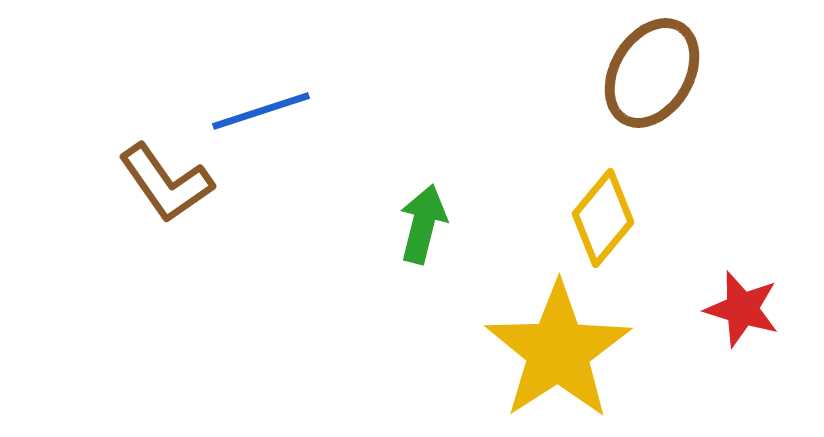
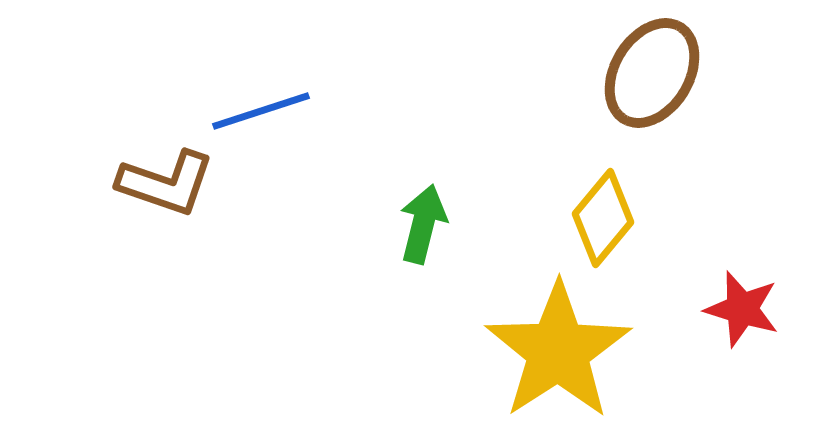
brown L-shape: rotated 36 degrees counterclockwise
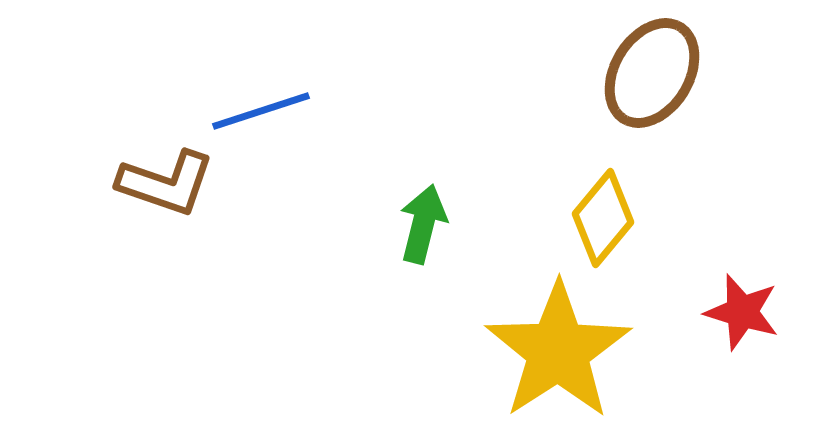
red star: moved 3 px down
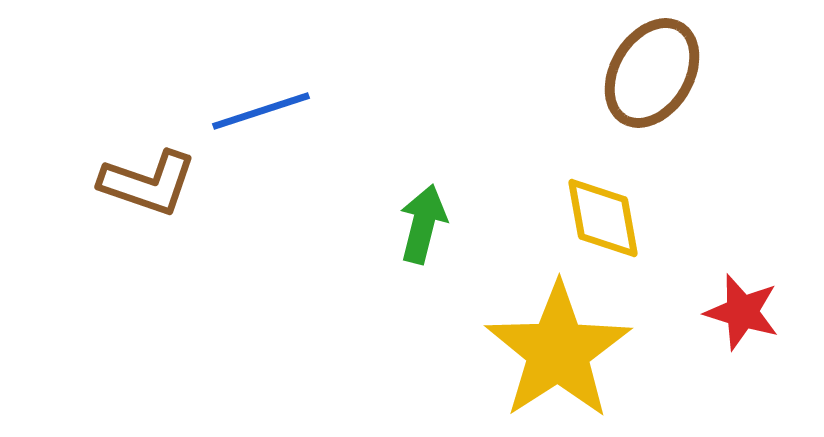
brown L-shape: moved 18 px left
yellow diamond: rotated 50 degrees counterclockwise
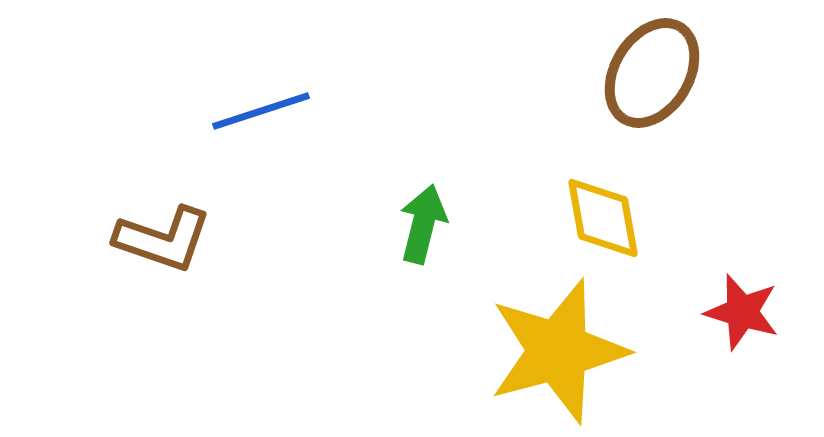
brown L-shape: moved 15 px right, 56 px down
yellow star: rotated 18 degrees clockwise
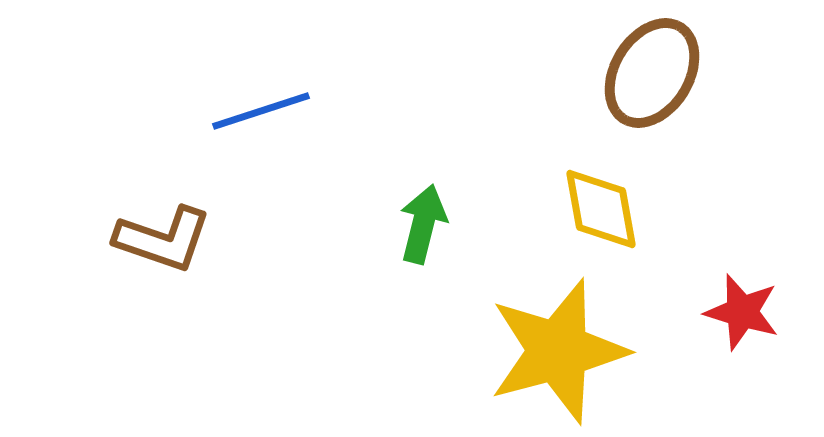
yellow diamond: moved 2 px left, 9 px up
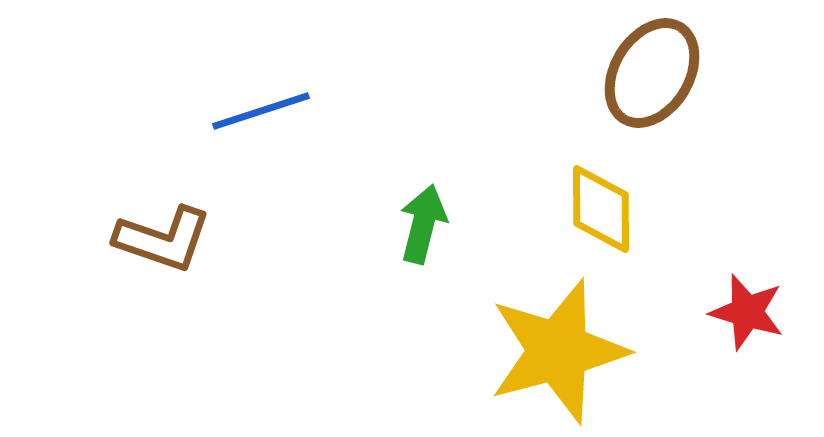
yellow diamond: rotated 10 degrees clockwise
red star: moved 5 px right
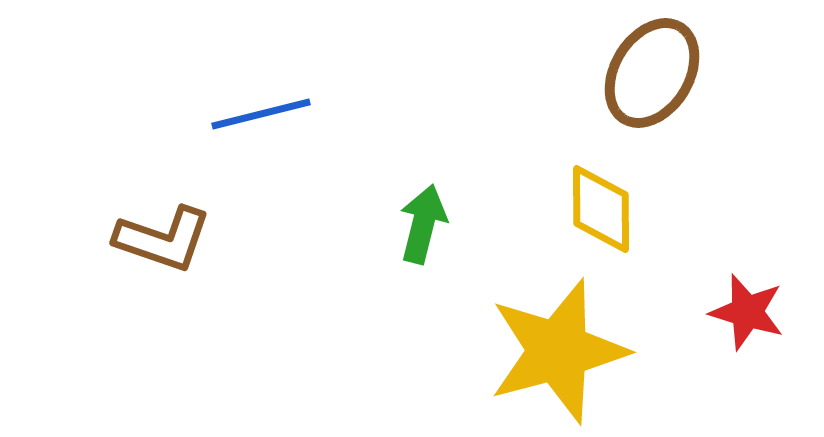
blue line: moved 3 px down; rotated 4 degrees clockwise
